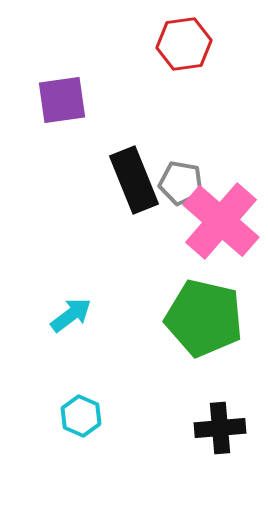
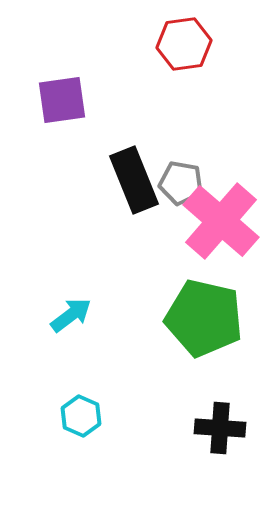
black cross: rotated 9 degrees clockwise
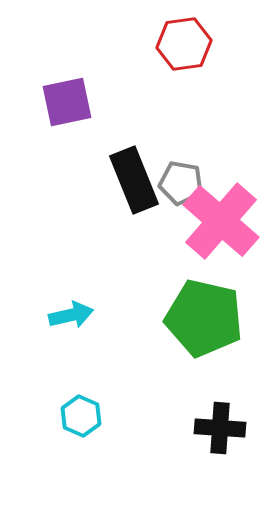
purple square: moved 5 px right, 2 px down; rotated 4 degrees counterclockwise
cyan arrow: rotated 24 degrees clockwise
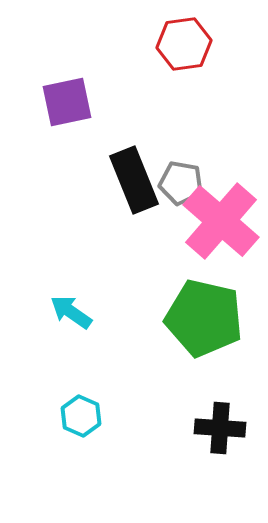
cyan arrow: moved 3 px up; rotated 132 degrees counterclockwise
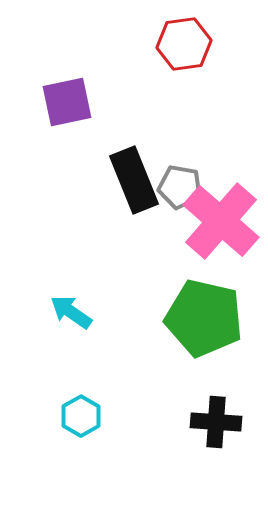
gray pentagon: moved 1 px left, 4 px down
cyan hexagon: rotated 6 degrees clockwise
black cross: moved 4 px left, 6 px up
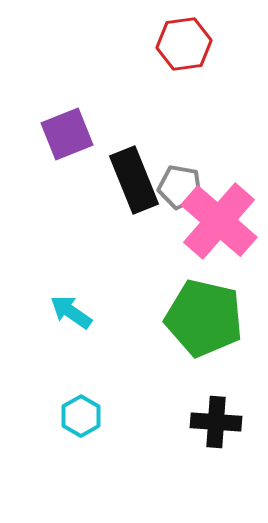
purple square: moved 32 px down; rotated 10 degrees counterclockwise
pink cross: moved 2 px left
